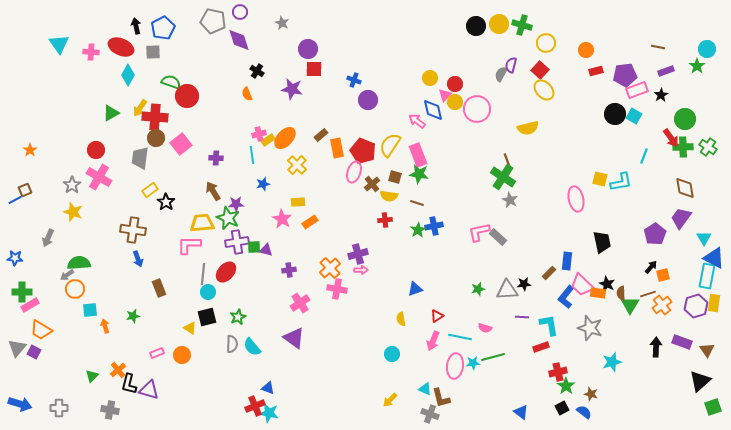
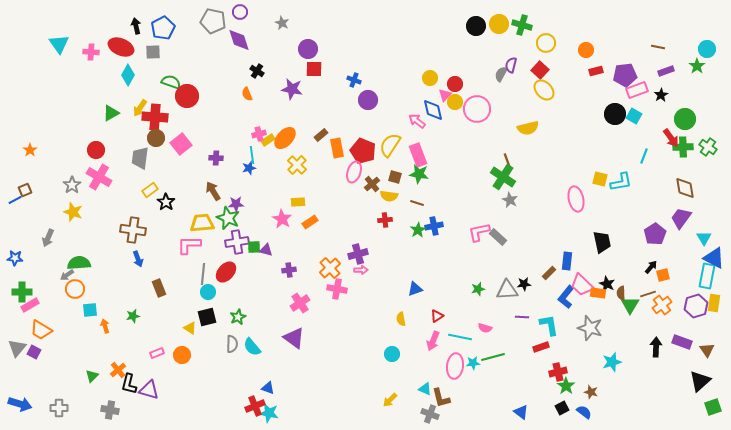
blue star at (263, 184): moved 14 px left, 16 px up
brown star at (591, 394): moved 2 px up
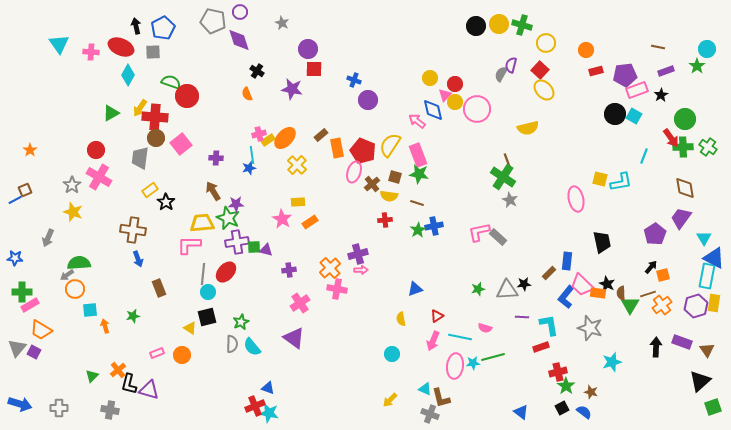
green star at (238, 317): moved 3 px right, 5 px down
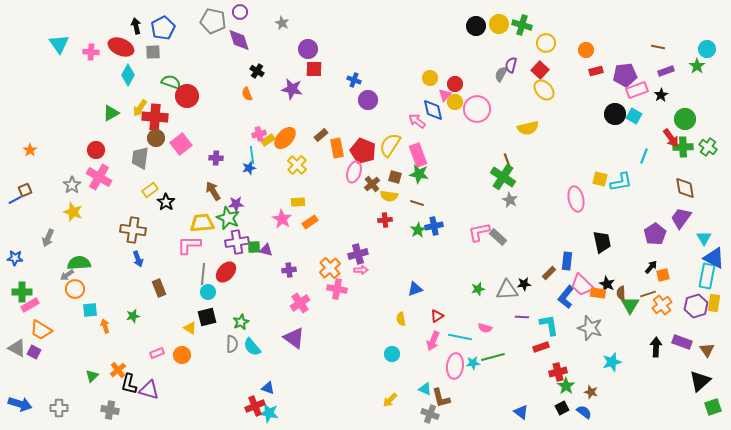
gray triangle at (17, 348): rotated 42 degrees counterclockwise
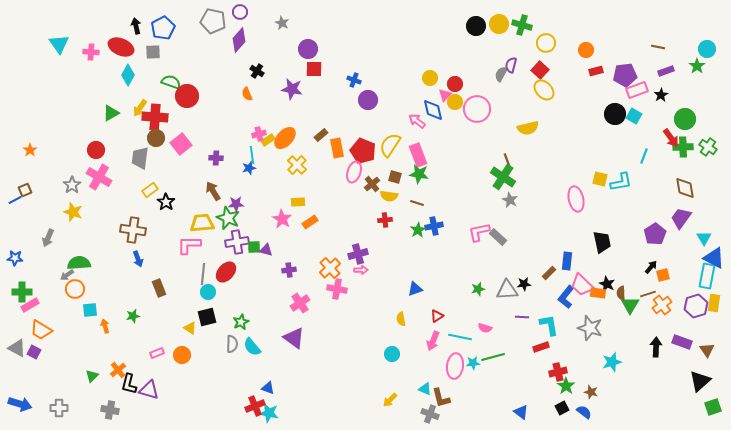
purple diamond at (239, 40): rotated 60 degrees clockwise
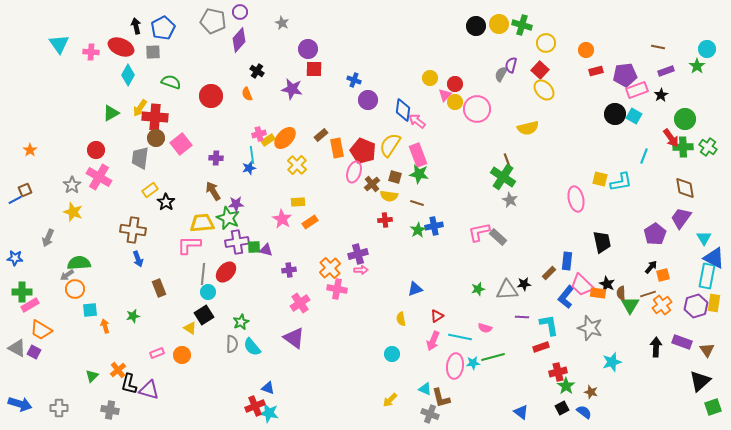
red circle at (187, 96): moved 24 px right
blue diamond at (433, 110): moved 30 px left; rotated 20 degrees clockwise
black square at (207, 317): moved 3 px left, 2 px up; rotated 18 degrees counterclockwise
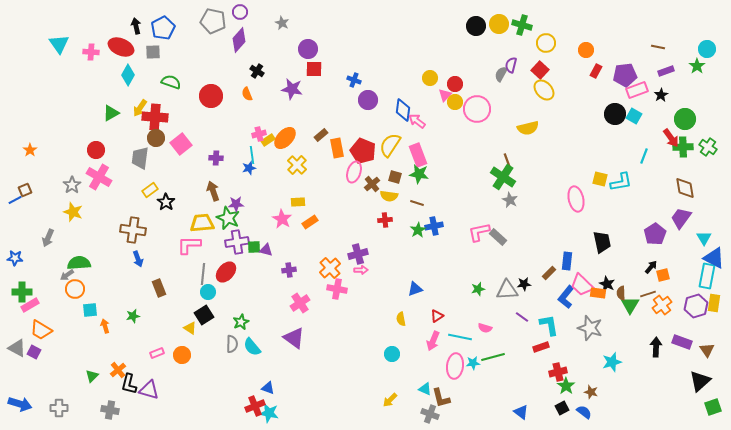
red rectangle at (596, 71): rotated 48 degrees counterclockwise
brown arrow at (213, 191): rotated 12 degrees clockwise
purple line at (522, 317): rotated 32 degrees clockwise
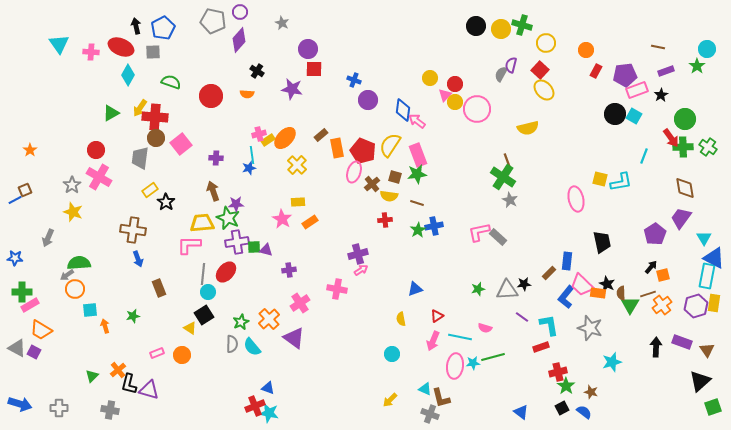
yellow circle at (499, 24): moved 2 px right, 5 px down
orange semicircle at (247, 94): rotated 64 degrees counterclockwise
green star at (419, 174): moved 2 px left; rotated 18 degrees counterclockwise
orange cross at (330, 268): moved 61 px left, 51 px down
pink arrow at (361, 270): rotated 32 degrees counterclockwise
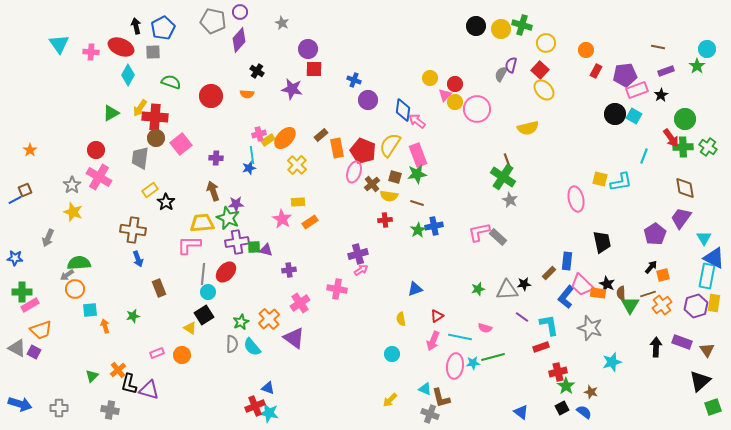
orange trapezoid at (41, 330): rotated 50 degrees counterclockwise
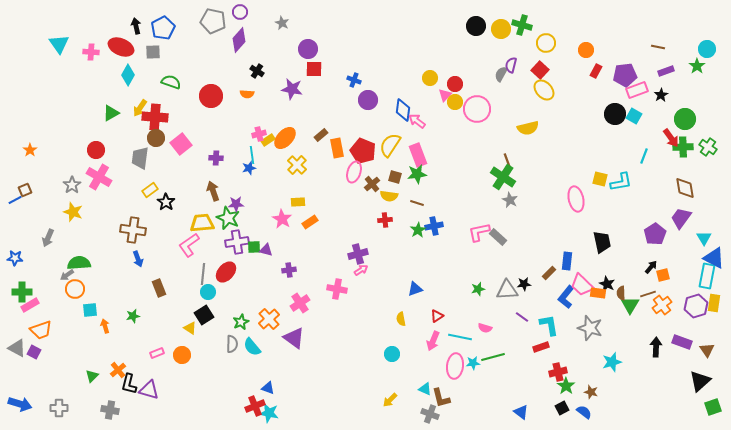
pink L-shape at (189, 245): rotated 35 degrees counterclockwise
